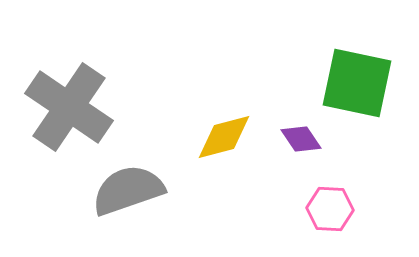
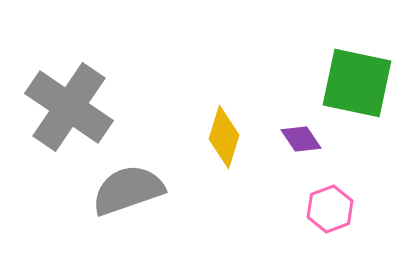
yellow diamond: rotated 58 degrees counterclockwise
pink hexagon: rotated 24 degrees counterclockwise
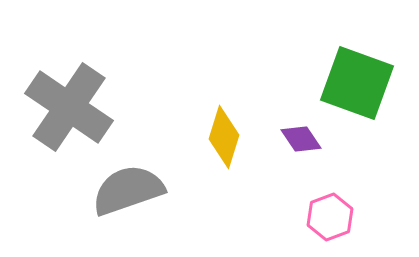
green square: rotated 8 degrees clockwise
pink hexagon: moved 8 px down
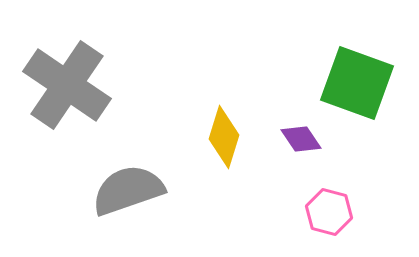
gray cross: moved 2 px left, 22 px up
pink hexagon: moved 1 px left, 5 px up; rotated 24 degrees counterclockwise
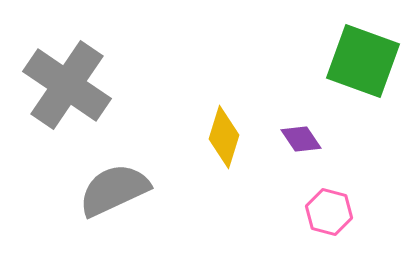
green square: moved 6 px right, 22 px up
gray semicircle: moved 14 px left; rotated 6 degrees counterclockwise
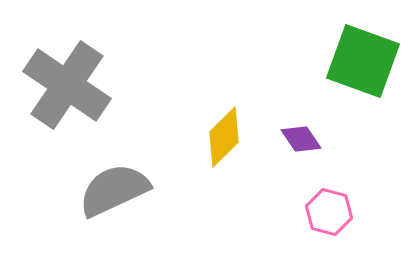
yellow diamond: rotated 28 degrees clockwise
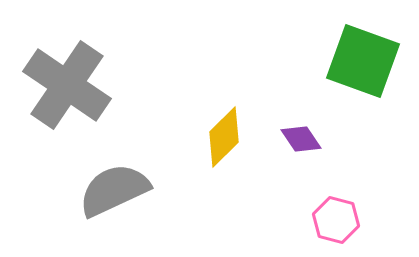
pink hexagon: moved 7 px right, 8 px down
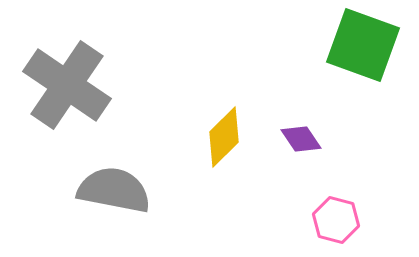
green square: moved 16 px up
gray semicircle: rotated 36 degrees clockwise
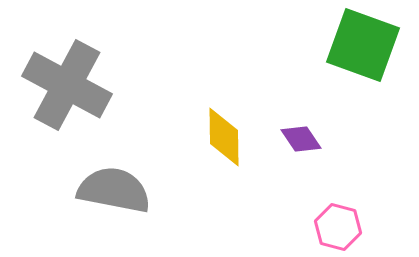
gray cross: rotated 6 degrees counterclockwise
yellow diamond: rotated 46 degrees counterclockwise
pink hexagon: moved 2 px right, 7 px down
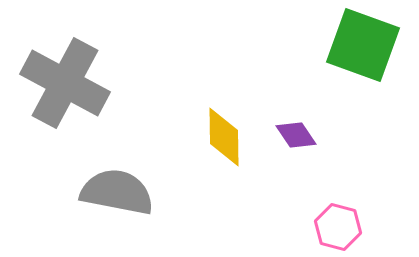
gray cross: moved 2 px left, 2 px up
purple diamond: moved 5 px left, 4 px up
gray semicircle: moved 3 px right, 2 px down
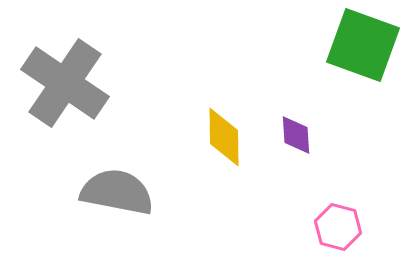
gray cross: rotated 6 degrees clockwise
purple diamond: rotated 30 degrees clockwise
